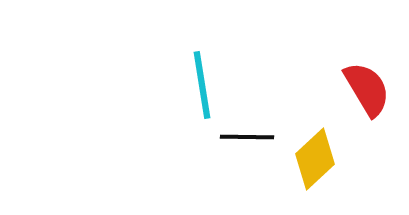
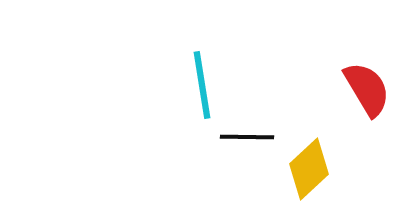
yellow diamond: moved 6 px left, 10 px down
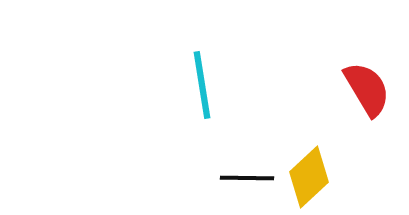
black line: moved 41 px down
yellow diamond: moved 8 px down
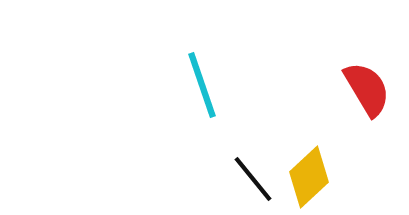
cyan line: rotated 10 degrees counterclockwise
black line: moved 6 px right, 1 px down; rotated 50 degrees clockwise
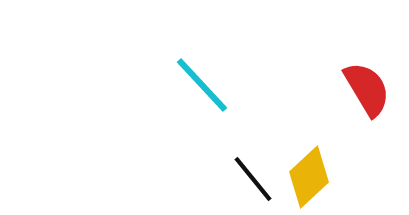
cyan line: rotated 24 degrees counterclockwise
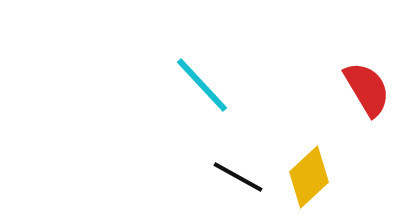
black line: moved 15 px left, 2 px up; rotated 22 degrees counterclockwise
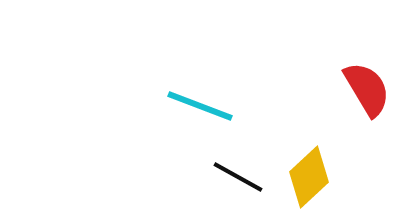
cyan line: moved 2 px left, 21 px down; rotated 26 degrees counterclockwise
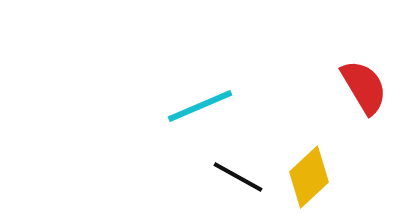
red semicircle: moved 3 px left, 2 px up
cyan line: rotated 44 degrees counterclockwise
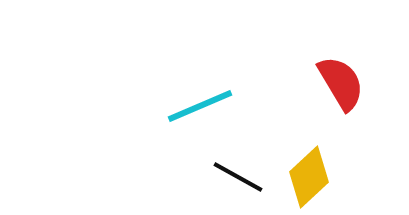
red semicircle: moved 23 px left, 4 px up
